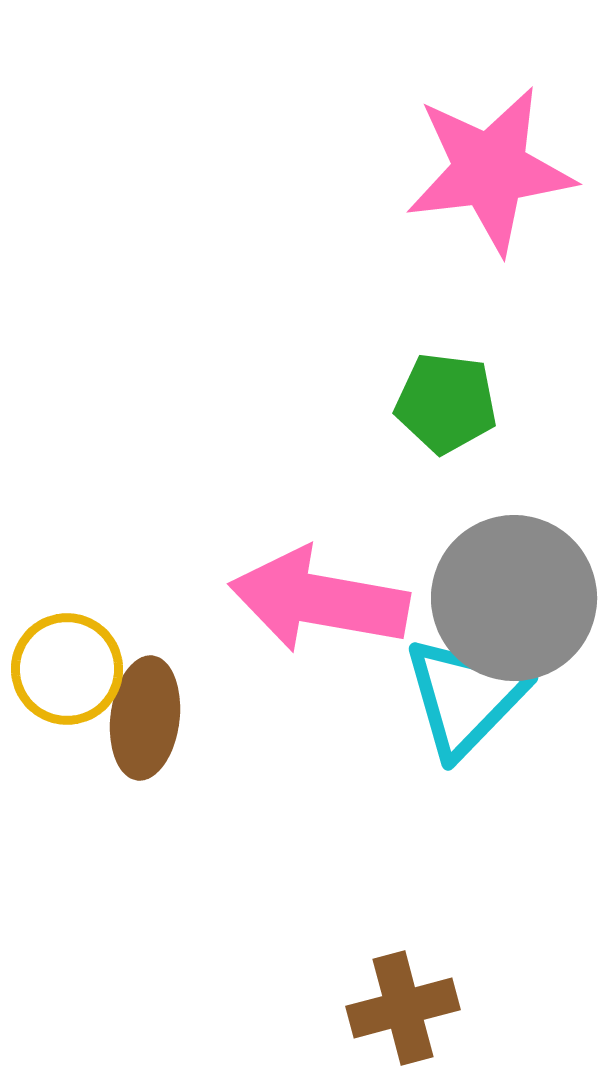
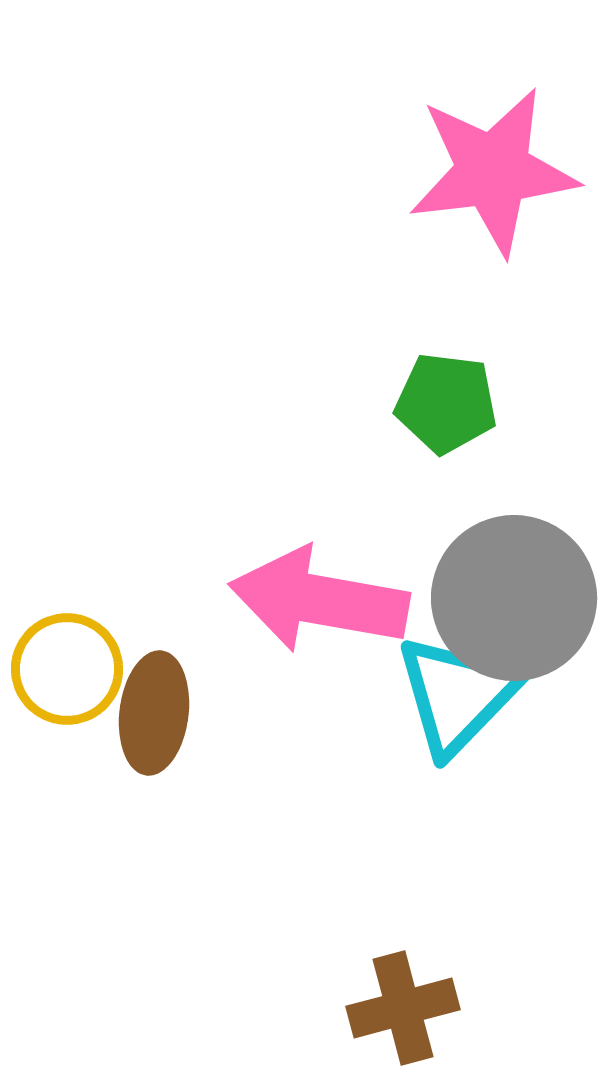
pink star: moved 3 px right, 1 px down
cyan triangle: moved 8 px left, 2 px up
brown ellipse: moved 9 px right, 5 px up
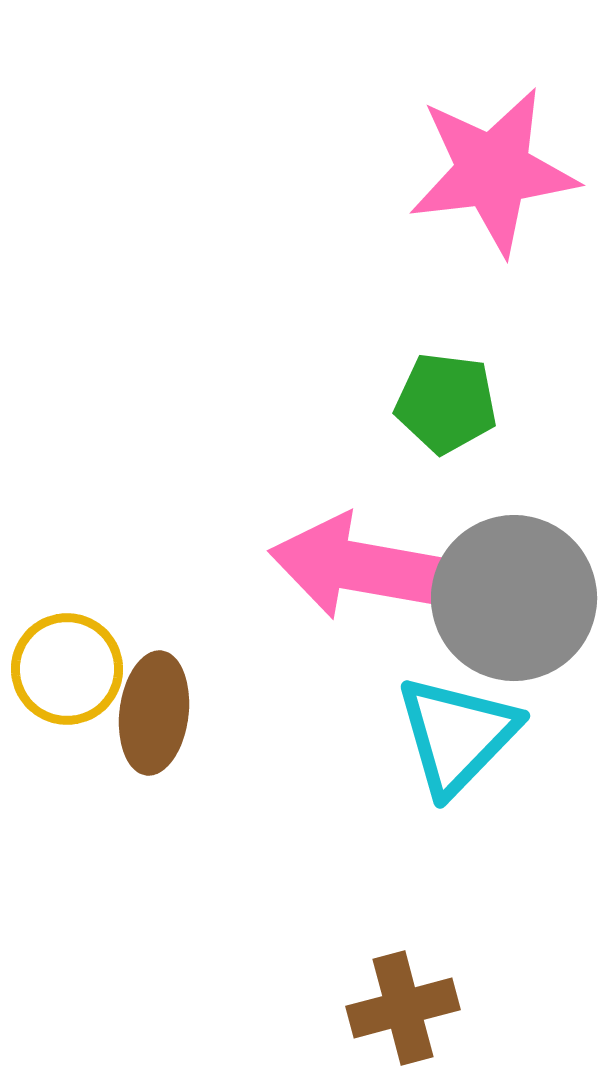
pink arrow: moved 40 px right, 33 px up
cyan triangle: moved 40 px down
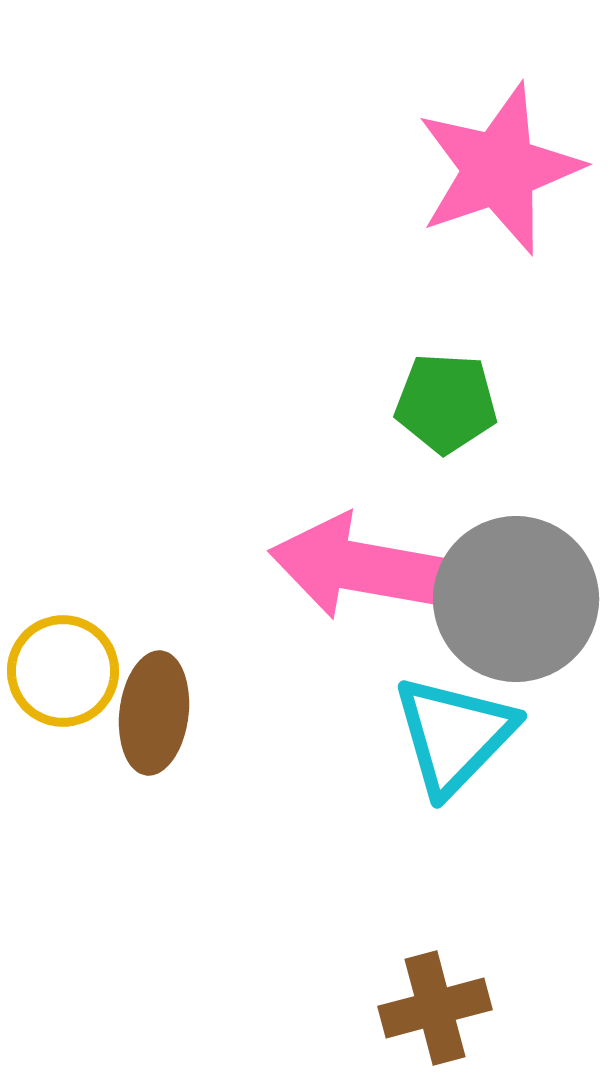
pink star: moved 6 px right, 2 px up; rotated 12 degrees counterclockwise
green pentagon: rotated 4 degrees counterclockwise
gray circle: moved 2 px right, 1 px down
yellow circle: moved 4 px left, 2 px down
cyan triangle: moved 3 px left
brown cross: moved 32 px right
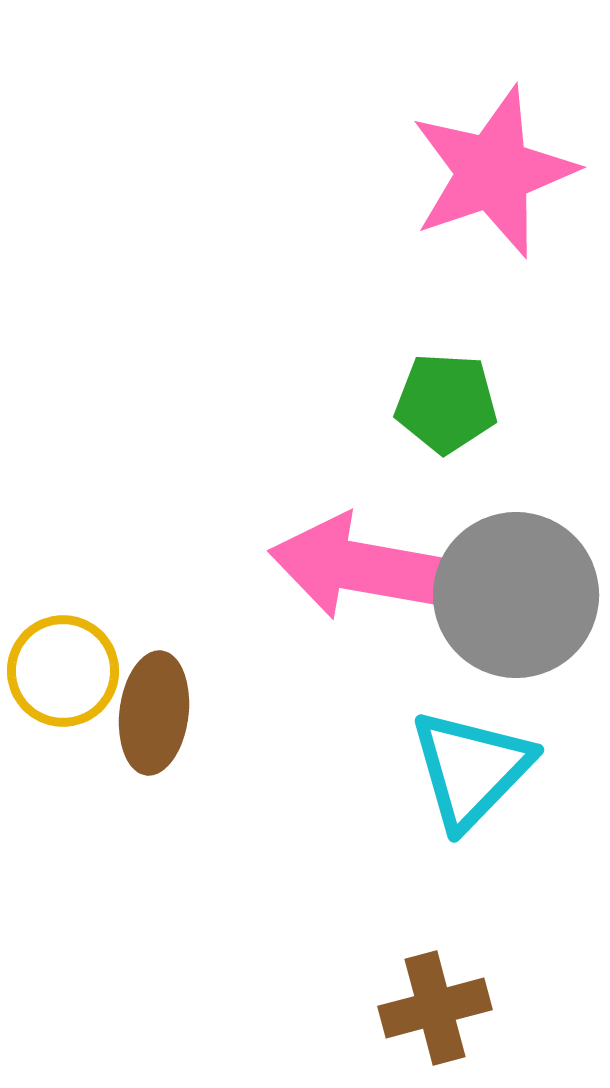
pink star: moved 6 px left, 3 px down
gray circle: moved 4 px up
cyan triangle: moved 17 px right, 34 px down
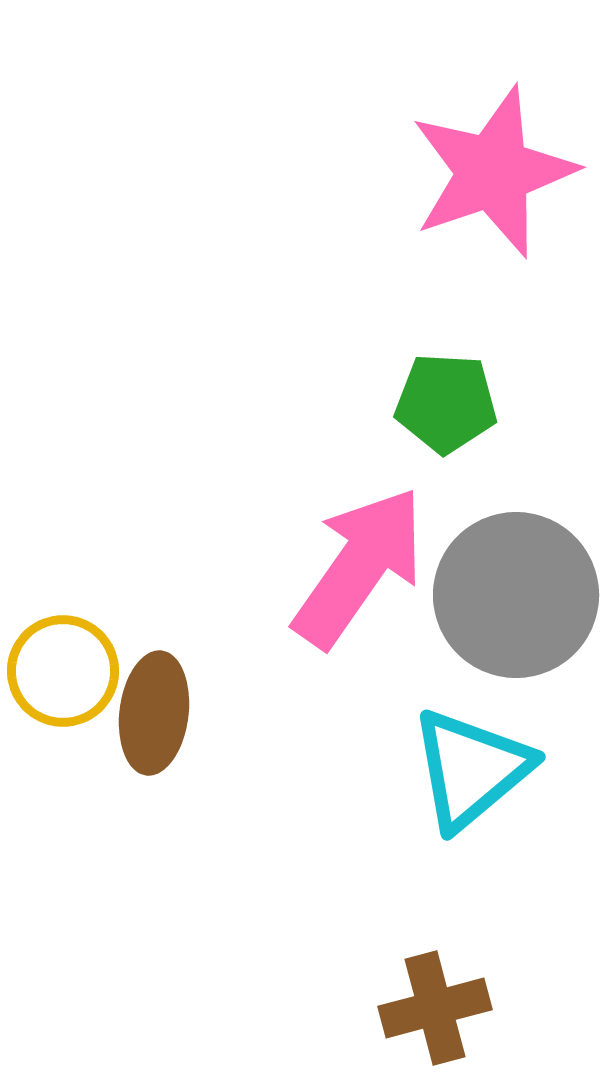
pink arrow: rotated 115 degrees clockwise
cyan triangle: rotated 6 degrees clockwise
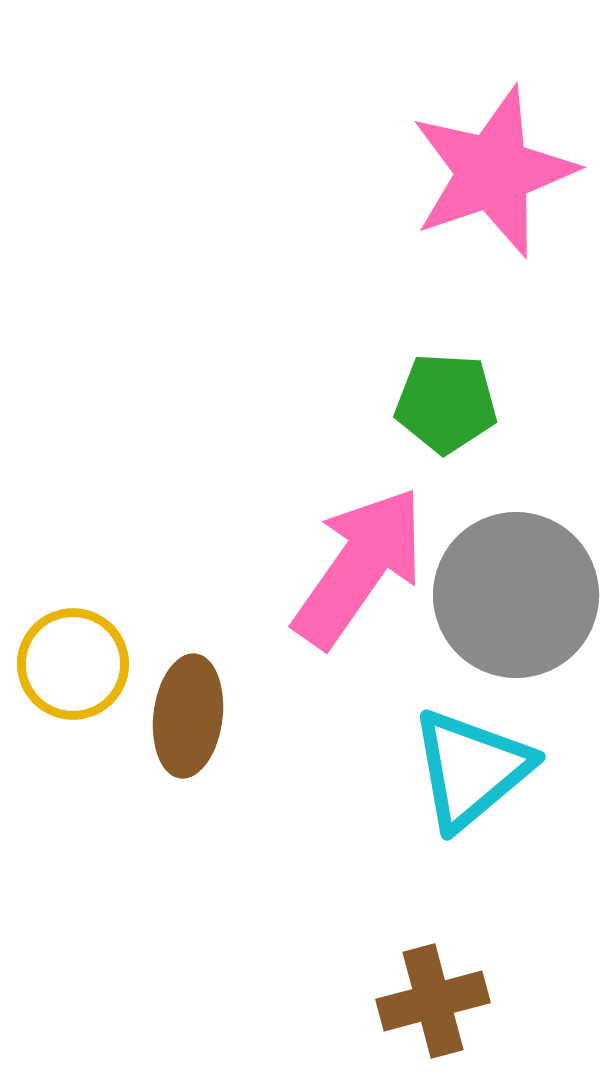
yellow circle: moved 10 px right, 7 px up
brown ellipse: moved 34 px right, 3 px down
brown cross: moved 2 px left, 7 px up
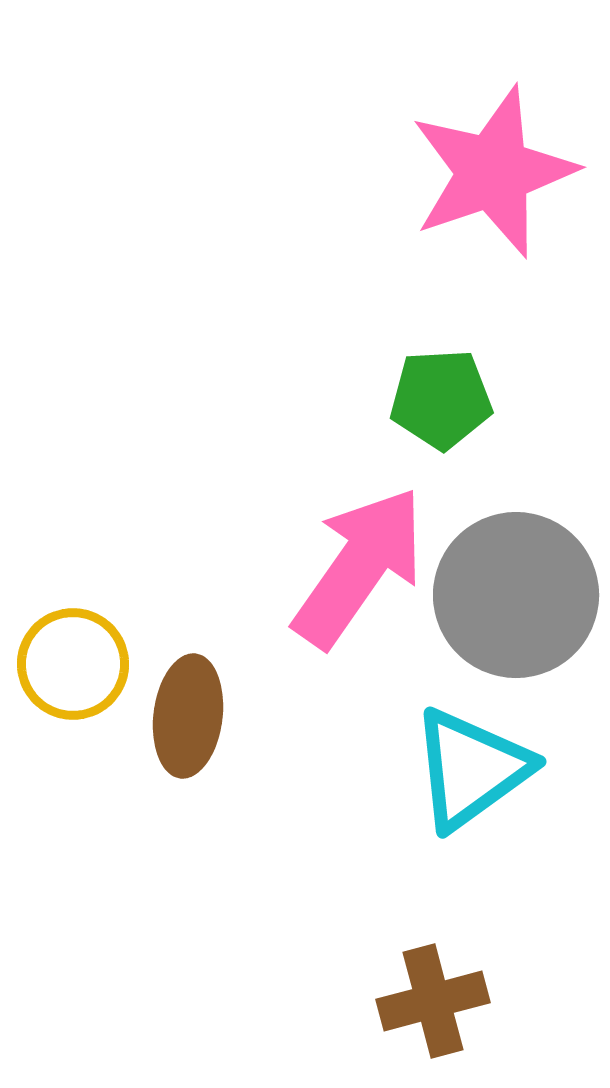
green pentagon: moved 5 px left, 4 px up; rotated 6 degrees counterclockwise
cyan triangle: rotated 4 degrees clockwise
